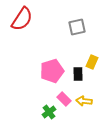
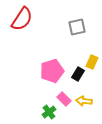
black rectangle: rotated 32 degrees clockwise
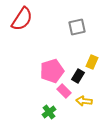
black rectangle: moved 2 px down
pink rectangle: moved 8 px up
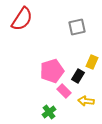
yellow arrow: moved 2 px right
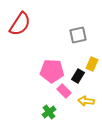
red semicircle: moved 2 px left, 5 px down
gray square: moved 1 px right, 8 px down
yellow rectangle: moved 2 px down
pink pentagon: rotated 20 degrees clockwise
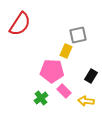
yellow rectangle: moved 26 px left, 13 px up
black rectangle: moved 13 px right
green cross: moved 8 px left, 14 px up
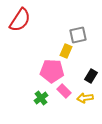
red semicircle: moved 4 px up
yellow arrow: moved 1 px left, 3 px up; rotated 14 degrees counterclockwise
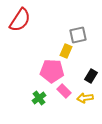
green cross: moved 2 px left
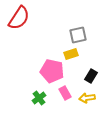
red semicircle: moved 1 px left, 2 px up
yellow rectangle: moved 5 px right, 3 px down; rotated 48 degrees clockwise
pink pentagon: rotated 10 degrees clockwise
pink rectangle: moved 1 px right, 2 px down; rotated 16 degrees clockwise
yellow arrow: moved 2 px right
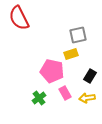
red semicircle: rotated 120 degrees clockwise
black rectangle: moved 1 px left
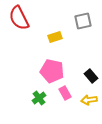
gray square: moved 5 px right, 14 px up
yellow rectangle: moved 16 px left, 17 px up
black rectangle: moved 1 px right; rotated 72 degrees counterclockwise
yellow arrow: moved 2 px right, 2 px down
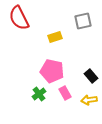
green cross: moved 4 px up
